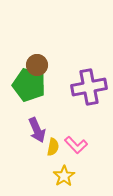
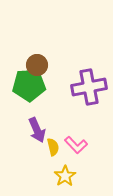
green pentagon: rotated 20 degrees counterclockwise
yellow semicircle: rotated 24 degrees counterclockwise
yellow star: moved 1 px right
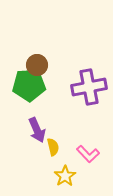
pink L-shape: moved 12 px right, 9 px down
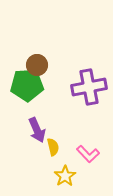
green pentagon: moved 2 px left
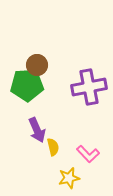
yellow star: moved 4 px right, 2 px down; rotated 20 degrees clockwise
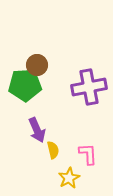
green pentagon: moved 2 px left
yellow semicircle: moved 3 px down
pink L-shape: rotated 140 degrees counterclockwise
yellow star: rotated 15 degrees counterclockwise
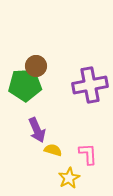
brown circle: moved 1 px left, 1 px down
purple cross: moved 1 px right, 2 px up
yellow semicircle: rotated 60 degrees counterclockwise
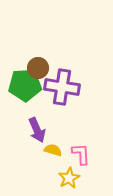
brown circle: moved 2 px right, 2 px down
purple cross: moved 28 px left, 2 px down; rotated 20 degrees clockwise
pink L-shape: moved 7 px left
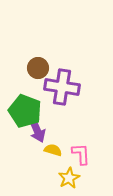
green pentagon: moved 26 px down; rotated 24 degrees clockwise
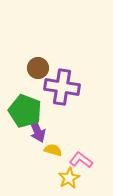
pink L-shape: moved 6 px down; rotated 50 degrees counterclockwise
